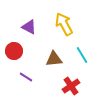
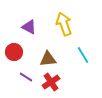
yellow arrow: rotated 10 degrees clockwise
red circle: moved 1 px down
cyan line: moved 1 px right
brown triangle: moved 6 px left
red cross: moved 20 px left, 4 px up
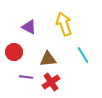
purple line: rotated 24 degrees counterclockwise
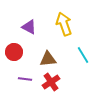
purple line: moved 1 px left, 2 px down
